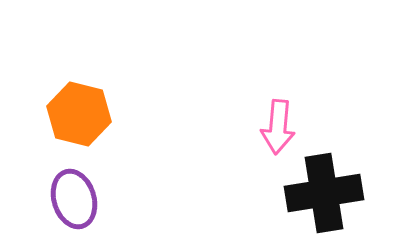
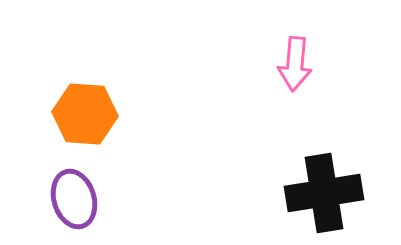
orange hexagon: moved 6 px right; rotated 10 degrees counterclockwise
pink arrow: moved 17 px right, 63 px up
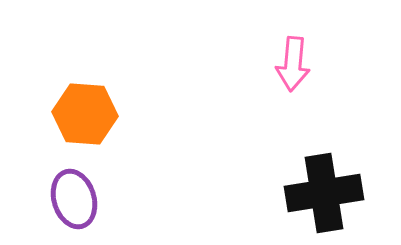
pink arrow: moved 2 px left
